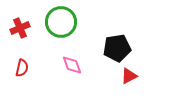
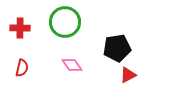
green circle: moved 4 px right
red cross: rotated 24 degrees clockwise
pink diamond: rotated 15 degrees counterclockwise
red triangle: moved 1 px left, 1 px up
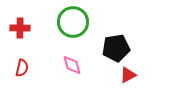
green circle: moved 8 px right
black pentagon: moved 1 px left
pink diamond: rotated 20 degrees clockwise
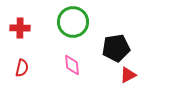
pink diamond: rotated 10 degrees clockwise
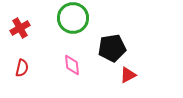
green circle: moved 4 px up
red cross: rotated 30 degrees counterclockwise
black pentagon: moved 4 px left
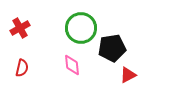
green circle: moved 8 px right, 10 px down
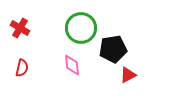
red cross: rotated 30 degrees counterclockwise
black pentagon: moved 1 px right, 1 px down
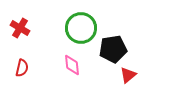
red triangle: rotated 12 degrees counterclockwise
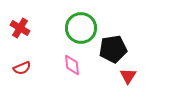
red semicircle: rotated 54 degrees clockwise
red triangle: moved 1 px down; rotated 18 degrees counterclockwise
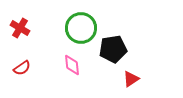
red semicircle: rotated 12 degrees counterclockwise
red triangle: moved 3 px right, 3 px down; rotated 24 degrees clockwise
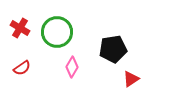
green circle: moved 24 px left, 4 px down
pink diamond: moved 2 px down; rotated 35 degrees clockwise
